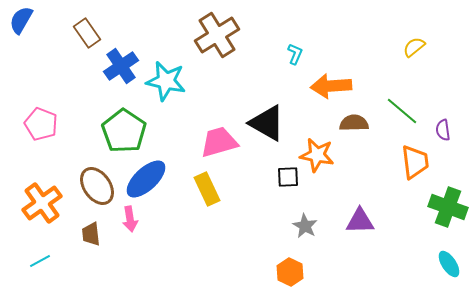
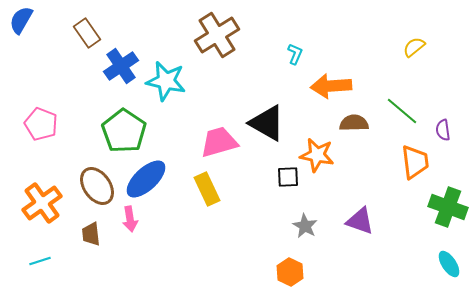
purple triangle: rotated 20 degrees clockwise
cyan line: rotated 10 degrees clockwise
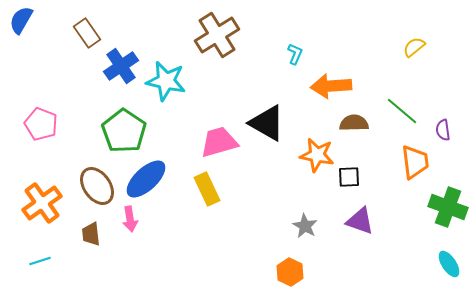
black square: moved 61 px right
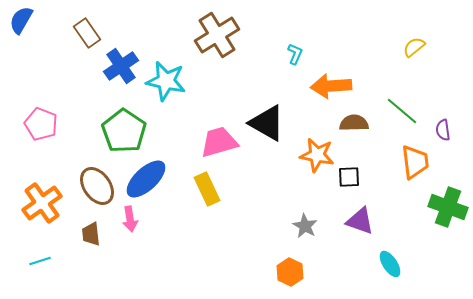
cyan ellipse: moved 59 px left
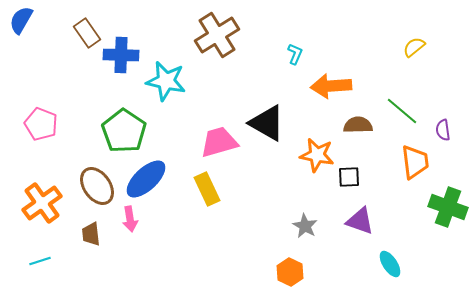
blue cross: moved 11 px up; rotated 36 degrees clockwise
brown semicircle: moved 4 px right, 2 px down
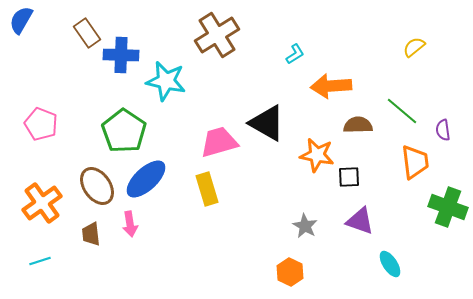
cyan L-shape: rotated 35 degrees clockwise
yellow rectangle: rotated 8 degrees clockwise
pink arrow: moved 5 px down
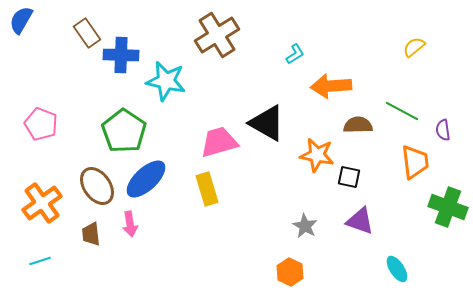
green line: rotated 12 degrees counterclockwise
black square: rotated 15 degrees clockwise
cyan ellipse: moved 7 px right, 5 px down
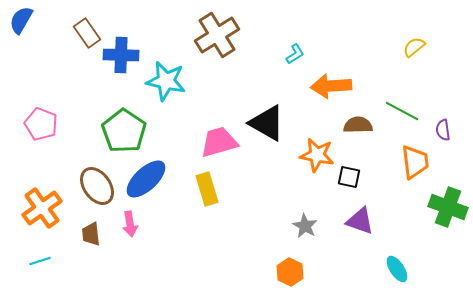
orange cross: moved 5 px down
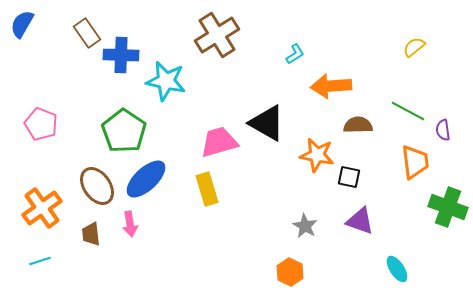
blue semicircle: moved 1 px right, 4 px down
green line: moved 6 px right
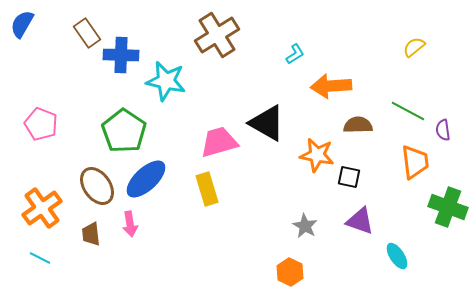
cyan line: moved 3 px up; rotated 45 degrees clockwise
cyan ellipse: moved 13 px up
